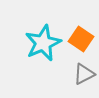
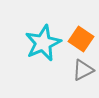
gray triangle: moved 1 px left, 4 px up
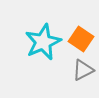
cyan star: moved 1 px up
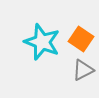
cyan star: moved 1 px left; rotated 27 degrees counterclockwise
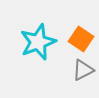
cyan star: moved 4 px left; rotated 30 degrees clockwise
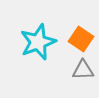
gray triangle: rotated 25 degrees clockwise
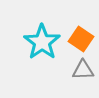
cyan star: moved 4 px right; rotated 15 degrees counterclockwise
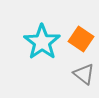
gray triangle: moved 1 px right, 4 px down; rotated 40 degrees clockwise
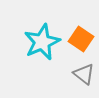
cyan star: rotated 12 degrees clockwise
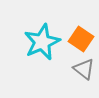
gray triangle: moved 5 px up
